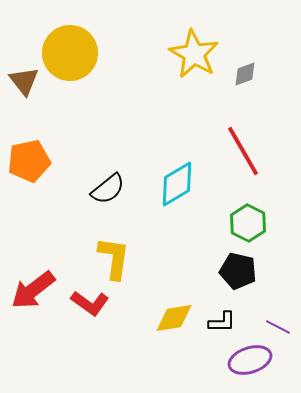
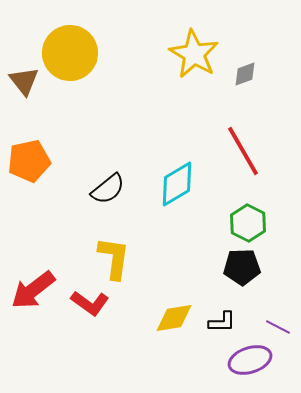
black pentagon: moved 4 px right, 4 px up; rotated 15 degrees counterclockwise
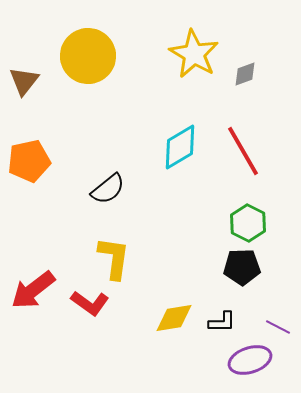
yellow circle: moved 18 px right, 3 px down
brown triangle: rotated 16 degrees clockwise
cyan diamond: moved 3 px right, 37 px up
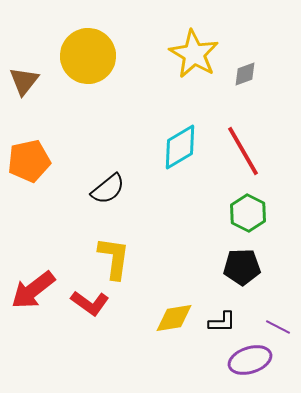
green hexagon: moved 10 px up
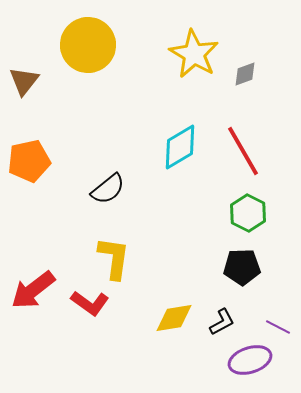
yellow circle: moved 11 px up
black L-shape: rotated 28 degrees counterclockwise
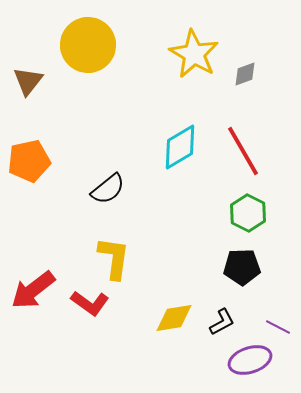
brown triangle: moved 4 px right
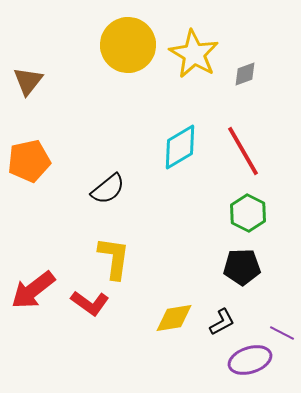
yellow circle: moved 40 px right
purple line: moved 4 px right, 6 px down
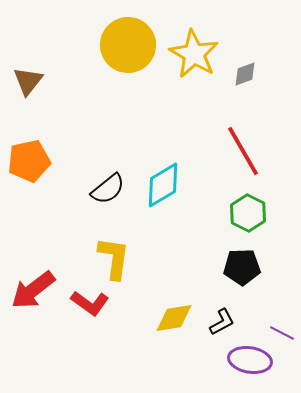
cyan diamond: moved 17 px left, 38 px down
purple ellipse: rotated 27 degrees clockwise
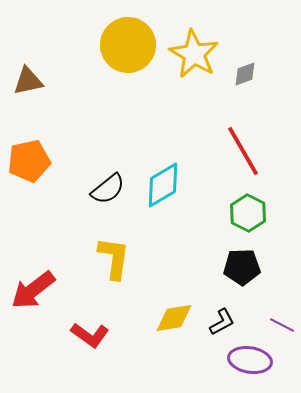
brown triangle: rotated 40 degrees clockwise
red L-shape: moved 32 px down
purple line: moved 8 px up
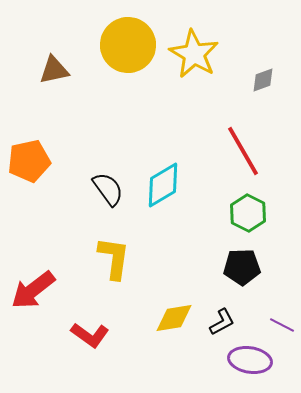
gray diamond: moved 18 px right, 6 px down
brown triangle: moved 26 px right, 11 px up
black semicircle: rotated 87 degrees counterclockwise
